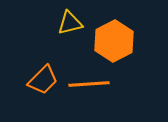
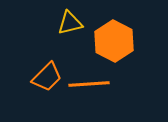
orange hexagon: rotated 6 degrees counterclockwise
orange trapezoid: moved 4 px right, 3 px up
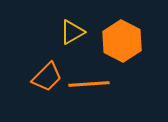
yellow triangle: moved 2 px right, 9 px down; rotated 16 degrees counterclockwise
orange hexagon: moved 8 px right
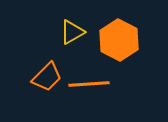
orange hexagon: moved 3 px left, 1 px up
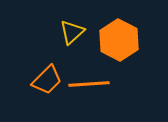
yellow triangle: rotated 12 degrees counterclockwise
orange trapezoid: moved 3 px down
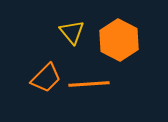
yellow triangle: rotated 28 degrees counterclockwise
orange trapezoid: moved 1 px left, 2 px up
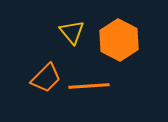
orange line: moved 2 px down
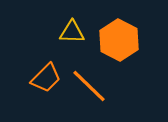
yellow triangle: rotated 48 degrees counterclockwise
orange line: rotated 48 degrees clockwise
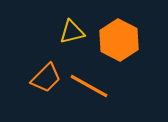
yellow triangle: rotated 16 degrees counterclockwise
orange line: rotated 15 degrees counterclockwise
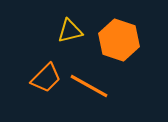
yellow triangle: moved 2 px left, 1 px up
orange hexagon: rotated 9 degrees counterclockwise
